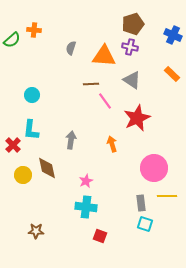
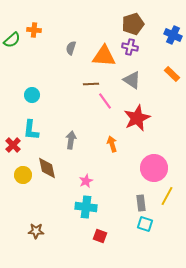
yellow line: rotated 60 degrees counterclockwise
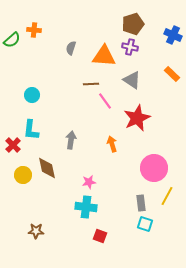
pink star: moved 3 px right, 1 px down; rotated 16 degrees clockwise
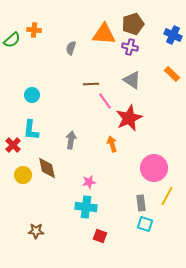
orange triangle: moved 22 px up
red star: moved 8 px left
